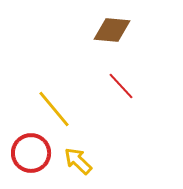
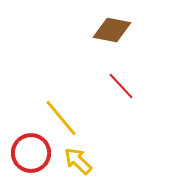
brown diamond: rotated 6 degrees clockwise
yellow line: moved 7 px right, 9 px down
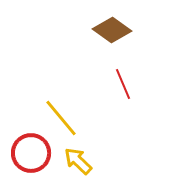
brown diamond: rotated 24 degrees clockwise
red line: moved 2 px right, 2 px up; rotated 20 degrees clockwise
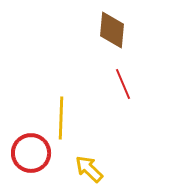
brown diamond: rotated 60 degrees clockwise
yellow line: rotated 42 degrees clockwise
yellow arrow: moved 11 px right, 8 px down
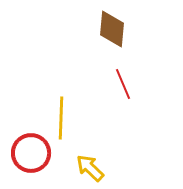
brown diamond: moved 1 px up
yellow arrow: moved 1 px right, 1 px up
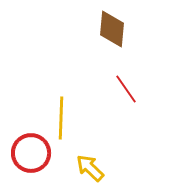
red line: moved 3 px right, 5 px down; rotated 12 degrees counterclockwise
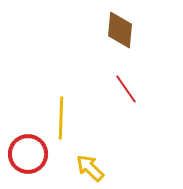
brown diamond: moved 8 px right, 1 px down
red circle: moved 3 px left, 1 px down
